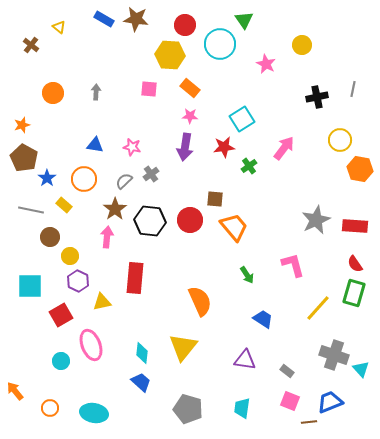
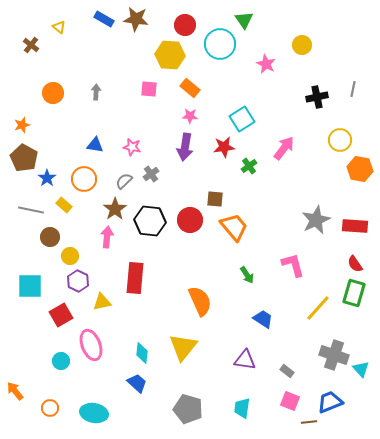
blue trapezoid at (141, 382): moved 4 px left, 1 px down
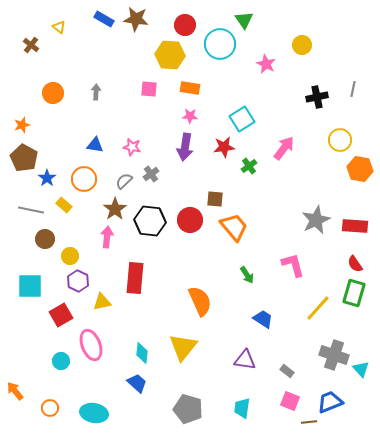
orange rectangle at (190, 88): rotated 30 degrees counterclockwise
brown circle at (50, 237): moved 5 px left, 2 px down
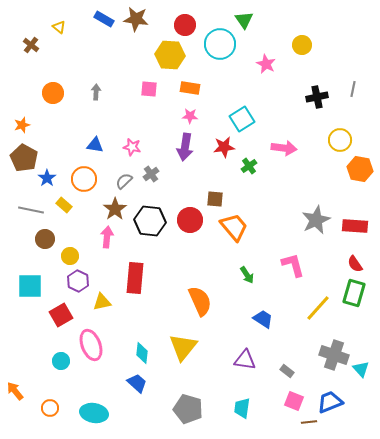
pink arrow at (284, 148): rotated 60 degrees clockwise
pink square at (290, 401): moved 4 px right
